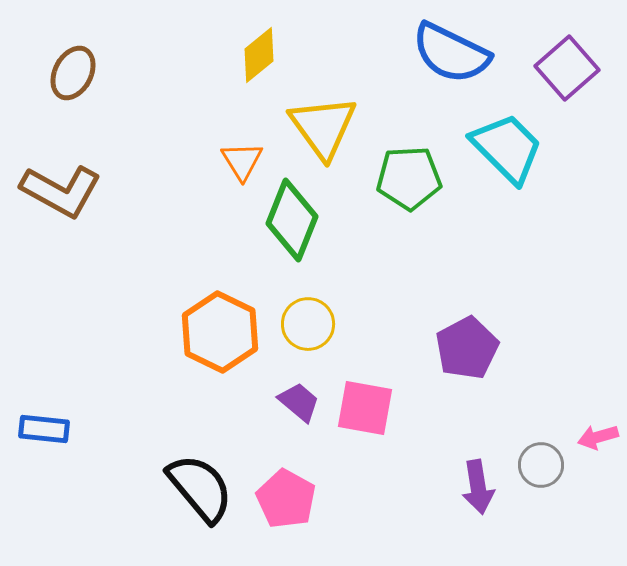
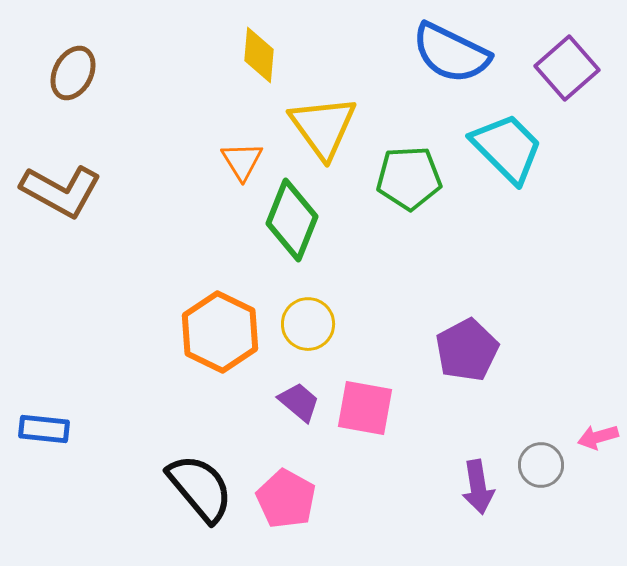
yellow diamond: rotated 46 degrees counterclockwise
purple pentagon: moved 2 px down
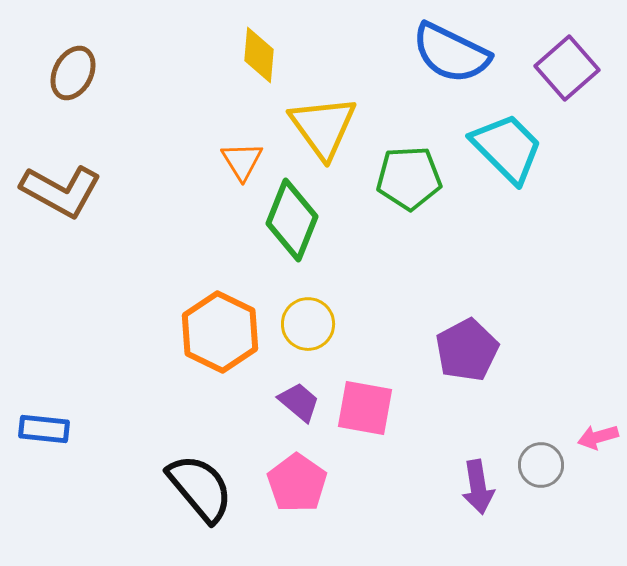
pink pentagon: moved 11 px right, 16 px up; rotated 6 degrees clockwise
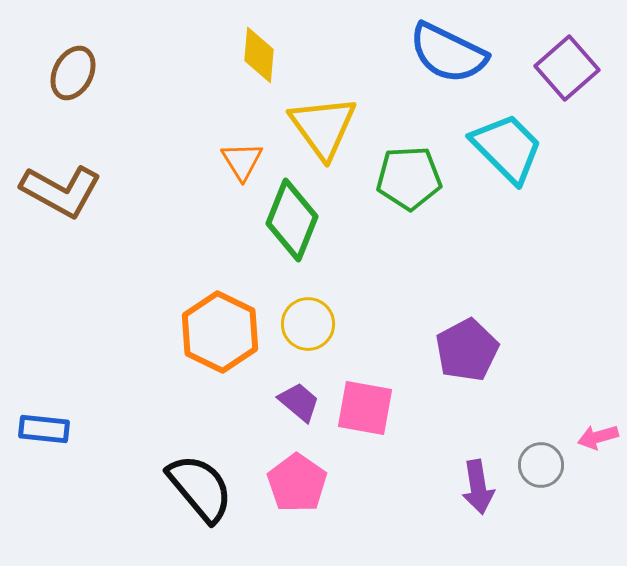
blue semicircle: moved 3 px left
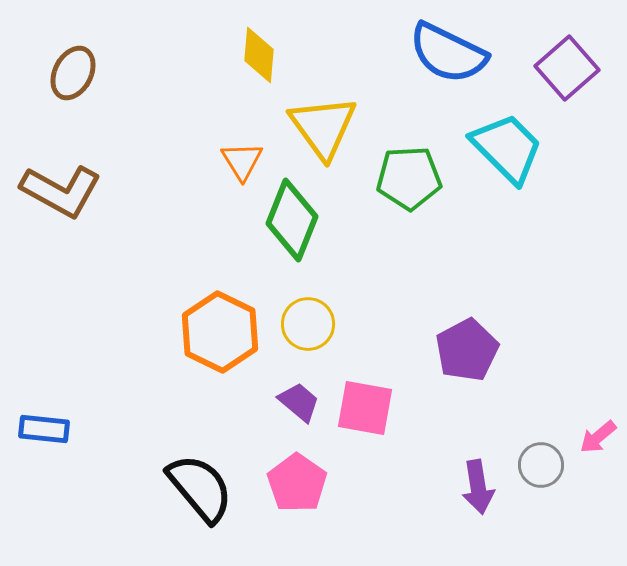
pink arrow: rotated 24 degrees counterclockwise
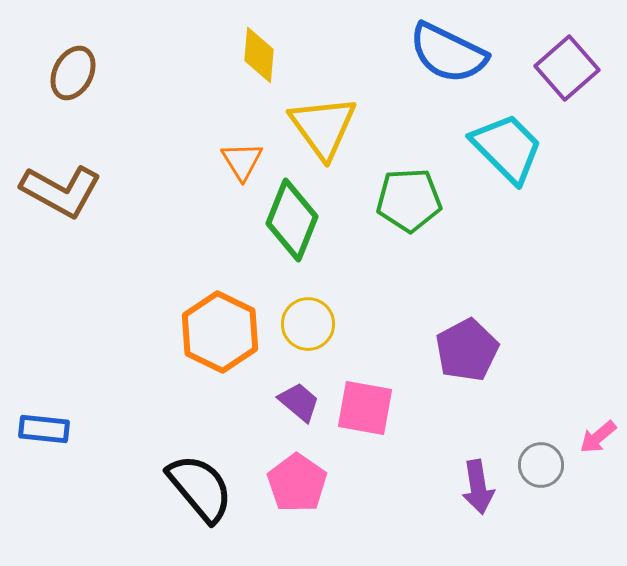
green pentagon: moved 22 px down
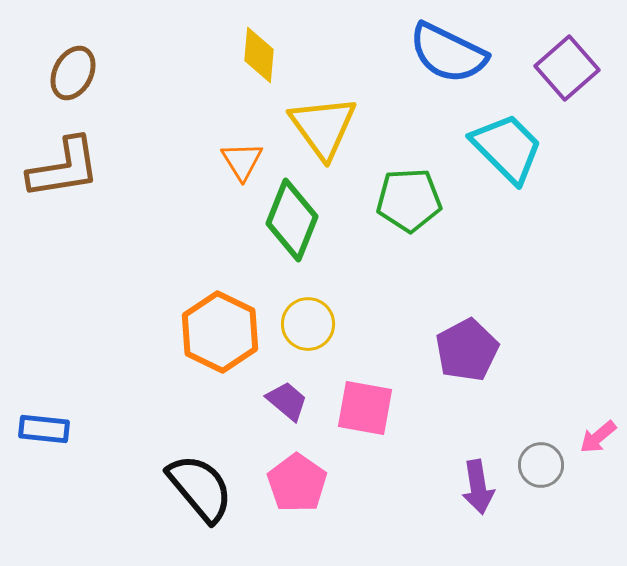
brown L-shape: moved 3 px right, 23 px up; rotated 38 degrees counterclockwise
purple trapezoid: moved 12 px left, 1 px up
